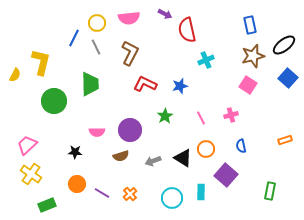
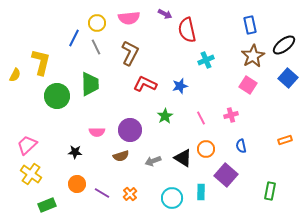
brown star at (253, 56): rotated 15 degrees counterclockwise
green circle at (54, 101): moved 3 px right, 5 px up
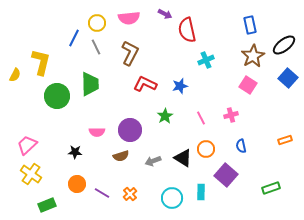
green rectangle at (270, 191): moved 1 px right, 3 px up; rotated 60 degrees clockwise
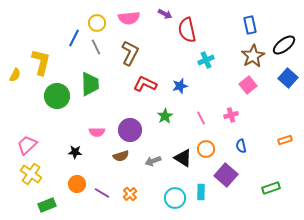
pink square at (248, 85): rotated 18 degrees clockwise
cyan circle at (172, 198): moved 3 px right
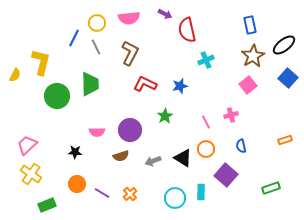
pink line at (201, 118): moved 5 px right, 4 px down
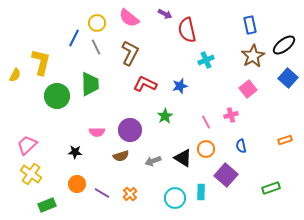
pink semicircle at (129, 18): rotated 45 degrees clockwise
pink square at (248, 85): moved 4 px down
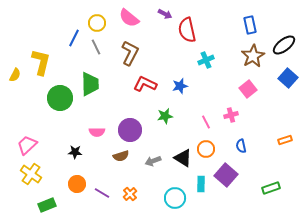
green circle at (57, 96): moved 3 px right, 2 px down
green star at (165, 116): rotated 21 degrees clockwise
cyan rectangle at (201, 192): moved 8 px up
